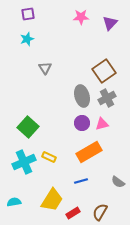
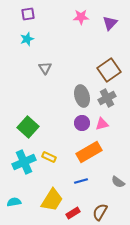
brown square: moved 5 px right, 1 px up
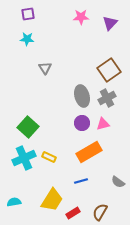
cyan star: rotated 24 degrees clockwise
pink triangle: moved 1 px right
cyan cross: moved 4 px up
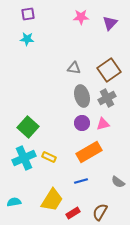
gray triangle: moved 29 px right; rotated 48 degrees counterclockwise
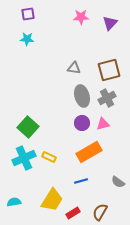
brown square: rotated 20 degrees clockwise
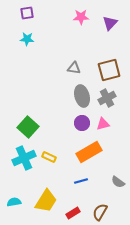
purple square: moved 1 px left, 1 px up
yellow trapezoid: moved 6 px left, 1 px down
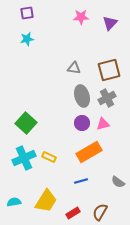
cyan star: rotated 16 degrees counterclockwise
green square: moved 2 px left, 4 px up
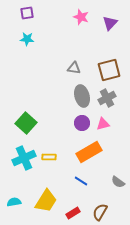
pink star: rotated 21 degrees clockwise
cyan star: rotated 16 degrees clockwise
yellow rectangle: rotated 24 degrees counterclockwise
blue line: rotated 48 degrees clockwise
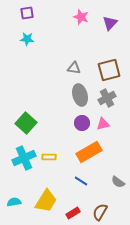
gray ellipse: moved 2 px left, 1 px up
